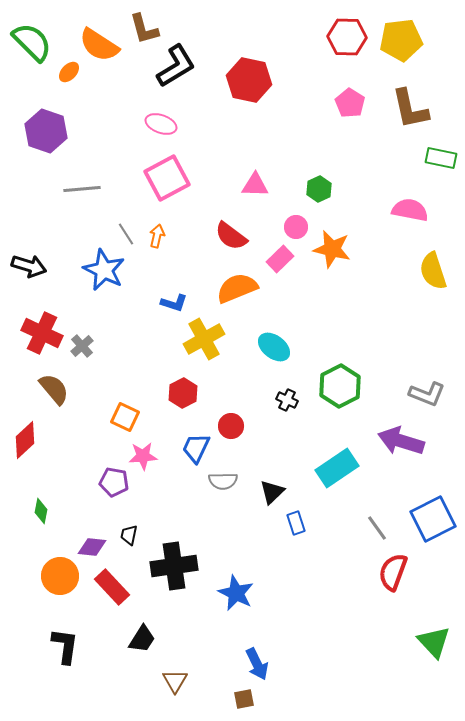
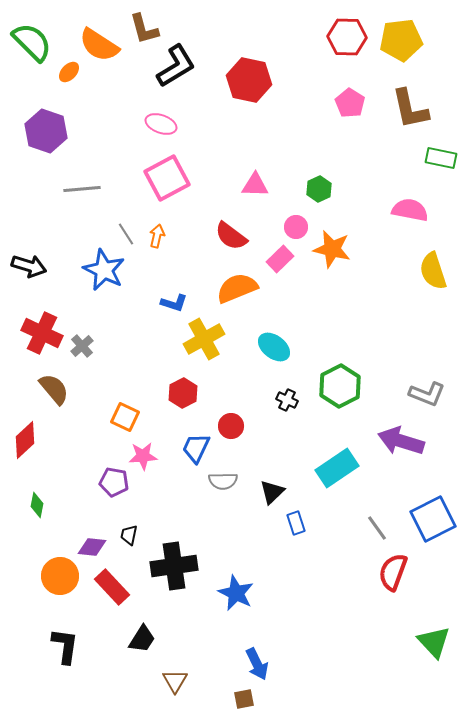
green diamond at (41, 511): moved 4 px left, 6 px up
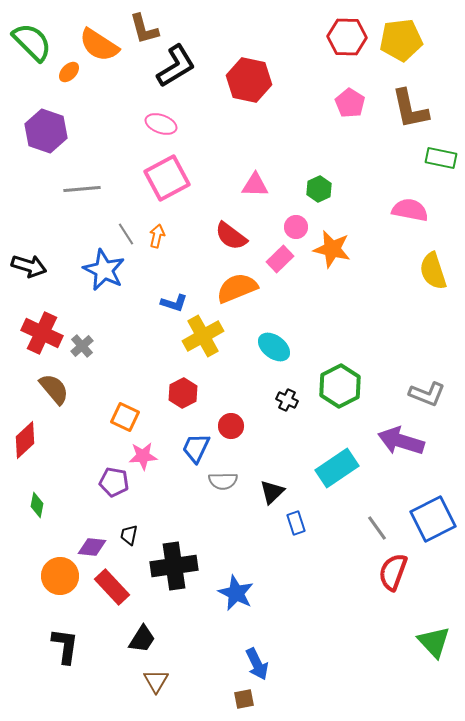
yellow cross at (204, 339): moved 1 px left, 3 px up
brown triangle at (175, 681): moved 19 px left
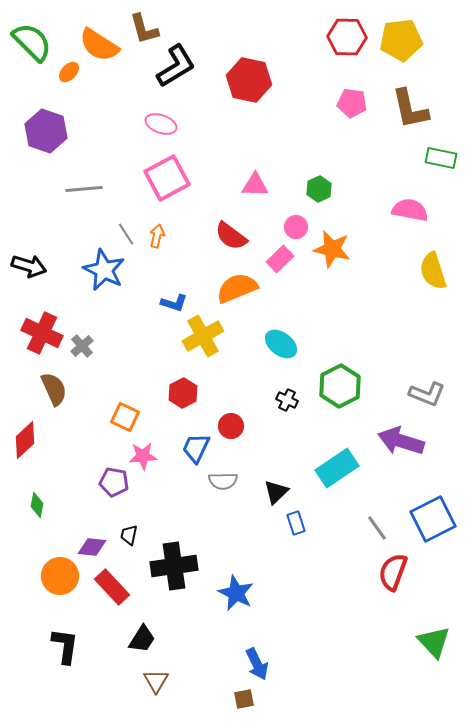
pink pentagon at (350, 103): moved 2 px right; rotated 24 degrees counterclockwise
gray line at (82, 189): moved 2 px right
cyan ellipse at (274, 347): moved 7 px right, 3 px up
brown semicircle at (54, 389): rotated 16 degrees clockwise
black triangle at (272, 492): moved 4 px right
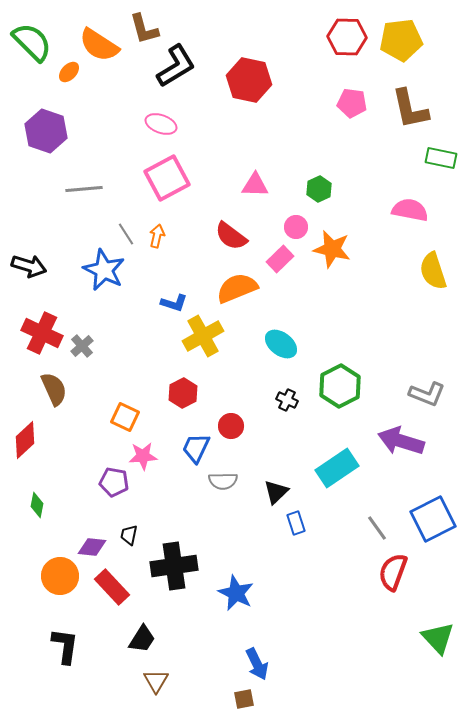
green triangle at (434, 642): moved 4 px right, 4 px up
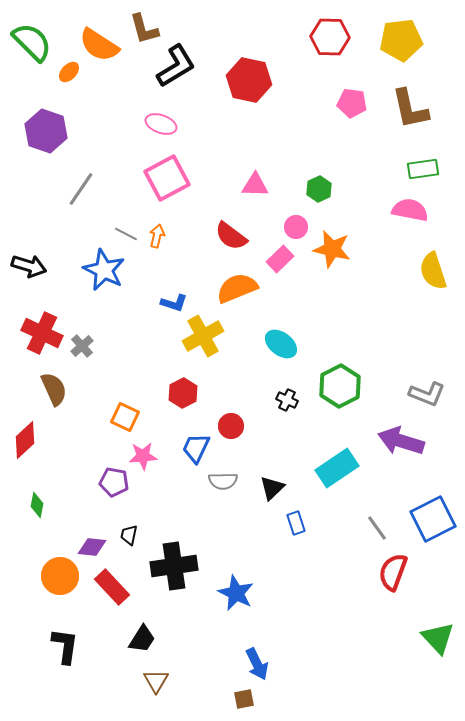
red hexagon at (347, 37): moved 17 px left
green rectangle at (441, 158): moved 18 px left, 11 px down; rotated 20 degrees counterclockwise
gray line at (84, 189): moved 3 px left; rotated 51 degrees counterclockwise
gray line at (126, 234): rotated 30 degrees counterclockwise
black triangle at (276, 492): moved 4 px left, 4 px up
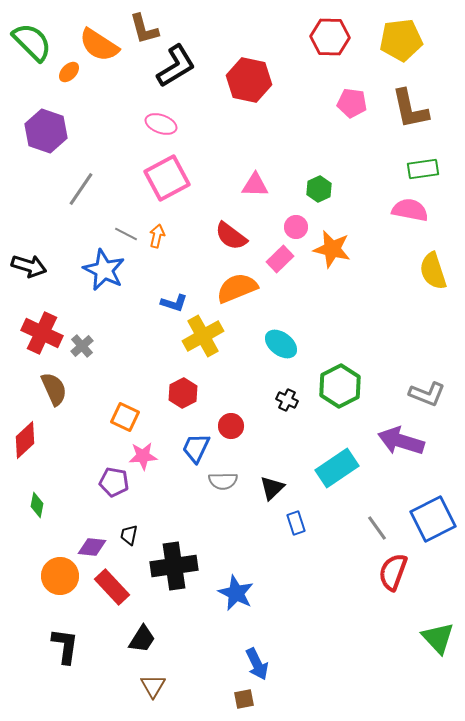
brown triangle at (156, 681): moved 3 px left, 5 px down
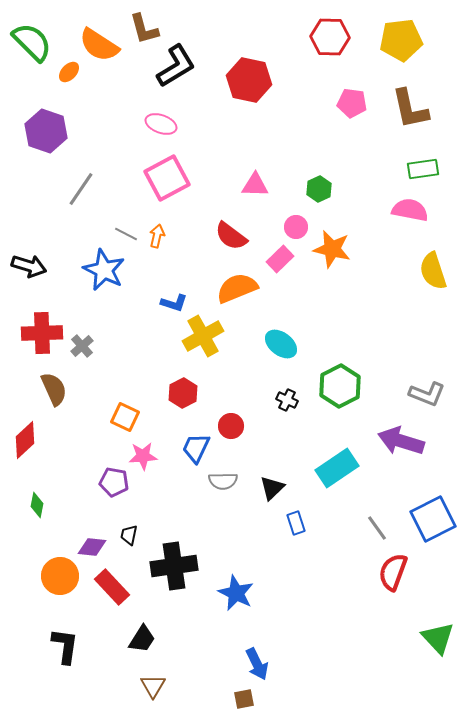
red cross at (42, 333): rotated 27 degrees counterclockwise
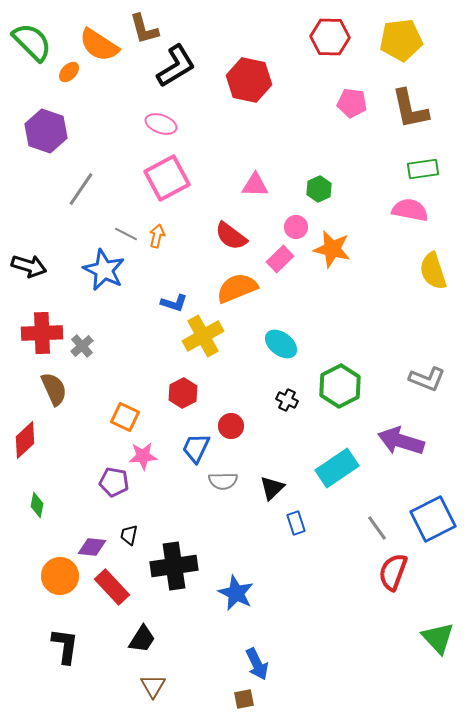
gray L-shape at (427, 394): moved 15 px up
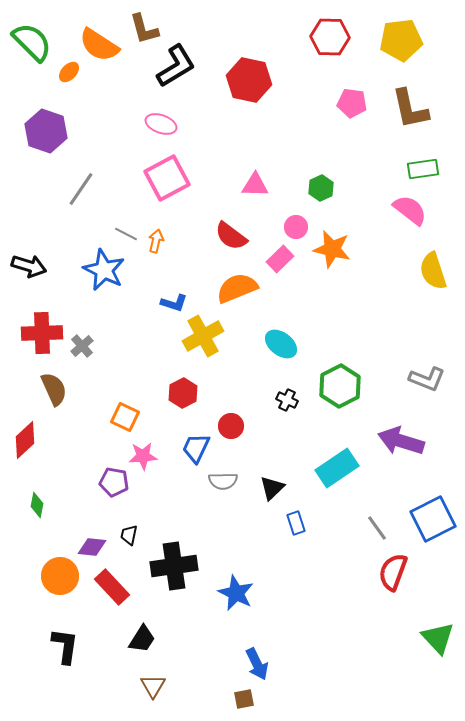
green hexagon at (319, 189): moved 2 px right, 1 px up
pink semicircle at (410, 210): rotated 27 degrees clockwise
orange arrow at (157, 236): moved 1 px left, 5 px down
